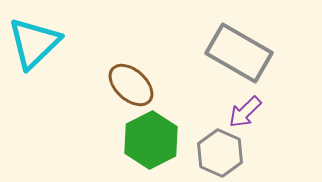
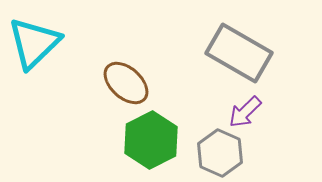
brown ellipse: moved 5 px left, 2 px up
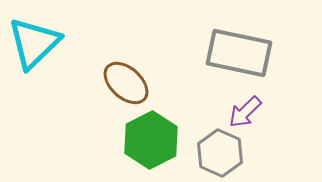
gray rectangle: rotated 18 degrees counterclockwise
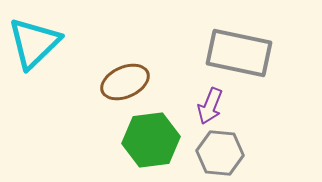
brown ellipse: moved 1 px left, 1 px up; rotated 66 degrees counterclockwise
purple arrow: moved 35 px left, 6 px up; rotated 24 degrees counterclockwise
green hexagon: rotated 20 degrees clockwise
gray hexagon: rotated 18 degrees counterclockwise
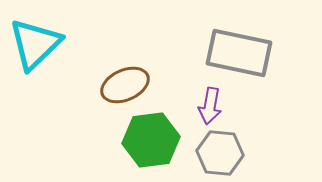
cyan triangle: moved 1 px right, 1 px down
brown ellipse: moved 3 px down
purple arrow: rotated 12 degrees counterclockwise
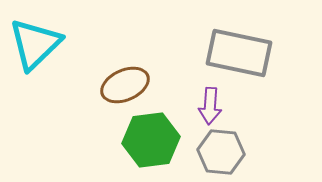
purple arrow: rotated 6 degrees counterclockwise
gray hexagon: moved 1 px right, 1 px up
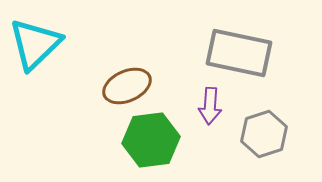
brown ellipse: moved 2 px right, 1 px down
gray hexagon: moved 43 px right, 18 px up; rotated 24 degrees counterclockwise
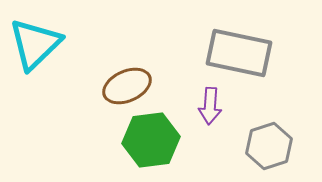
gray hexagon: moved 5 px right, 12 px down
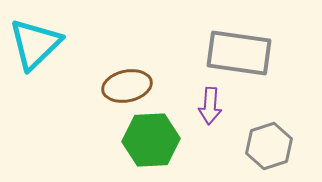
gray rectangle: rotated 4 degrees counterclockwise
brown ellipse: rotated 12 degrees clockwise
green hexagon: rotated 4 degrees clockwise
